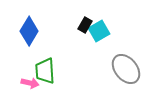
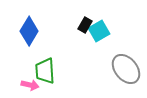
pink arrow: moved 2 px down
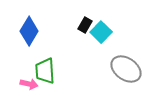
cyan square: moved 2 px right, 1 px down; rotated 15 degrees counterclockwise
gray ellipse: rotated 16 degrees counterclockwise
pink arrow: moved 1 px left, 1 px up
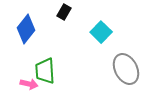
black rectangle: moved 21 px left, 13 px up
blue diamond: moved 3 px left, 2 px up; rotated 8 degrees clockwise
gray ellipse: rotated 28 degrees clockwise
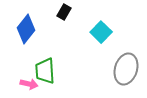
gray ellipse: rotated 44 degrees clockwise
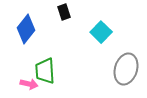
black rectangle: rotated 49 degrees counterclockwise
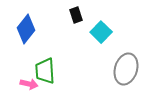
black rectangle: moved 12 px right, 3 px down
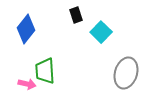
gray ellipse: moved 4 px down
pink arrow: moved 2 px left
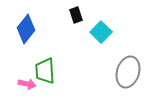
gray ellipse: moved 2 px right, 1 px up
